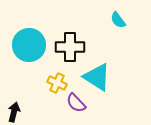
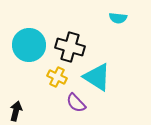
cyan semicircle: moved 2 px up; rotated 48 degrees counterclockwise
black cross: rotated 16 degrees clockwise
yellow cross: moved 6 px up
black arrow: moved 2 px right, 1 px up
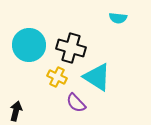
black cross: moved 1 px right, 1 px down
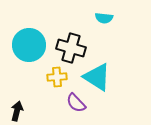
cyan semicircle: moved 14 px left
yellow cross: rotated 30 degrees counterclockwise
black arrow: moved 1 px right
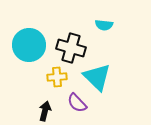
cyan semicircle: moved 7 px down
cyan triangle: rotated 12 degrees clockwise
purple semicircle: moved 1 px right
black arrow: moved 28 px right
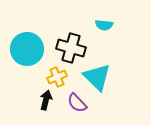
cyan circle: moved 2 px left, 4 px down
yellow cross: rotated 18 degrees counterclockwise
black arrow: moved 1 px right, 11 px up
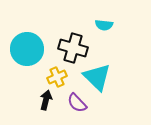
black cross: moved 2 px right
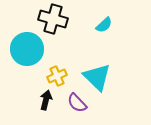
cyan semicircle: rotated 48 degrees counterclockwise
black cross: moved 20 px left, 29 px up
yellow cross: moved 1 px up
